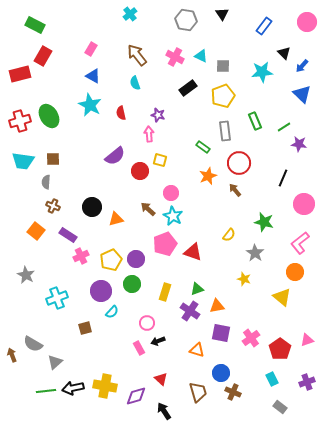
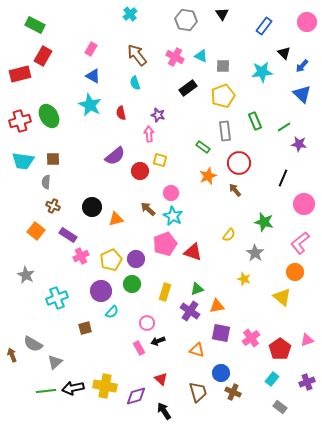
cyan rectangle at (272, 379): rotated 64 degrees clockwise
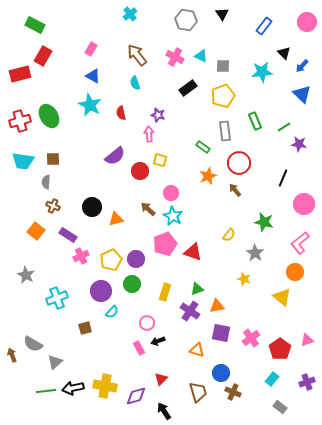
red triangle at (161, 379): rotated 32 degrees clockwise
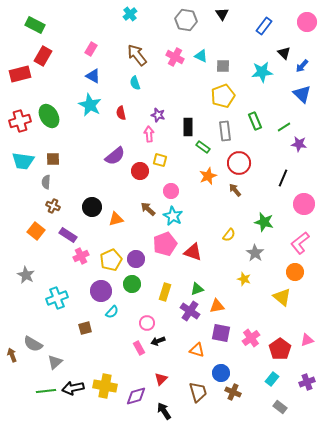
black rectangle at (188, 88): moved 39 px down; rotated 54 degrees counterclockwise
pink circle at (171, 193): moved 2 px up
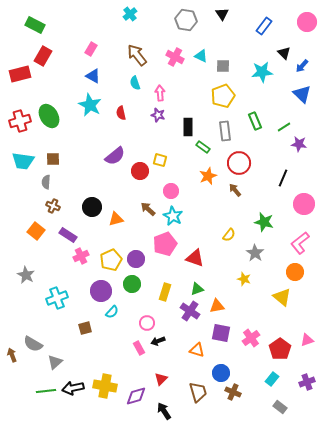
pink arrow at (149, 134): moved 11 px right, 41 px up
red triangle at (193, 252): moved 2 px right, 6 px down
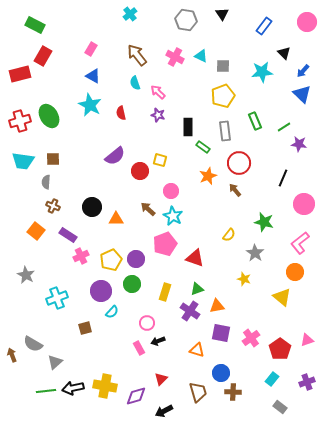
blue arrow at (302, 66): moved 1 px right, 5 px down
pink arrow at (160, 93): moved 2 px left, 1 px up; rotated 42 degrees counterclockwise
orange triangle at (116, 219): rotated 14 degrees clockwise
brown cross at (233, 392): rotated 21 degrees counterclockwise
black arrow at (164, 411): rotated 84 degrees counterclockwise
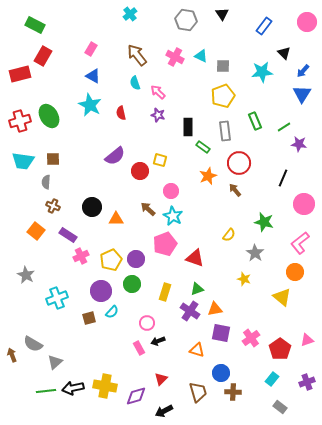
blue triangle at (302, 94): rotated 18 degrees clockwise
orange triangle at (217, 306): moved 2 px left, 3 px down
brown square at (85, 328): moved 4 px right, 10 px up
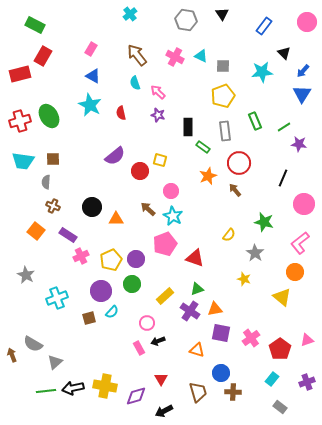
yellow rectangle at (165, 292): moved 4 px down; rotated 30 degrees clockwise
red triangle at (161, 379): rotated 16 degrees counterclockwise
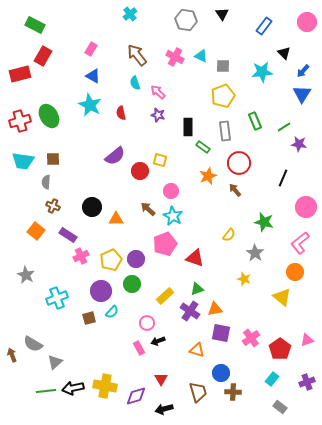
pink circle at (304, 204): moved 2 px right, 3 px down
black arrow at (164, 411): moved 2 px up; rotated 12 degrees clockwise
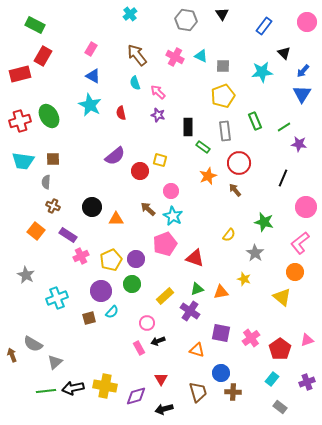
orange triangle at (215, 309): moved 6 px right, 17 px up
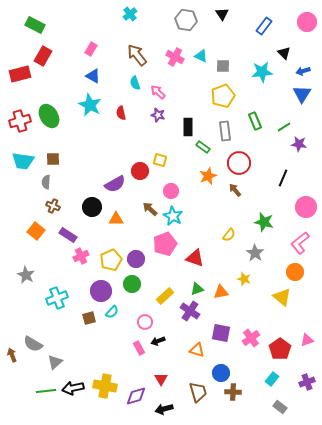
blue arrow at (303, 71): rotated 32 degrees clockwise
purple semicircle at (115, 156): moved 28 px down; rotated 10 degrees clockwise
brown arrow at (148, 209): moved 2 px right
pink circle at (147, 323): moved 2 px left, 1 px up
